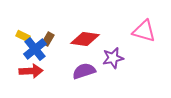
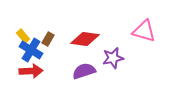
yellow rectangle: rotated 24 degrees clockwise
blue cross: moved 4 px left, 1 px down; rotated 20 degrees counterclockwise
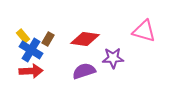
purple star: rotated 10 degrees clockwise
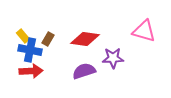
blue cross: moved 1 px left; rotated 20 degrees counterclockwise
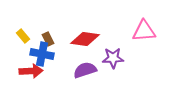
pink triangle: rotated 20 degrees counterclockwise
brown rectangle: rotated 56 degrees counterclockwise
blue cross: moved 12 px right, 4 px down
purple semicircle: moved 1 px right, 1 px up
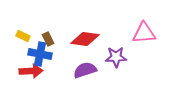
pink triangle: moved 2 px down
yellow rectangle: rotated 24 degrees counterclockwise
blue cross: moved 2 px left
purple star: moved 3 px right, 1 px up
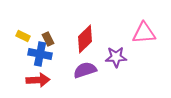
red diamond: rotated 52 degrees counterclockwise
red arrow: moved 7 px right, 9 px down
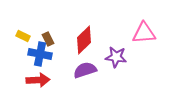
red diamond: moved 1 px left, 1 px down
purple star: rotated 10 degrees clockwise
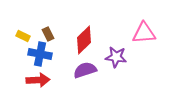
brown rectangle: moved 5 px up
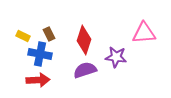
brown rectangle: moved 1 px right
red diamond: rotated 28 degrees counterclockwise
